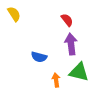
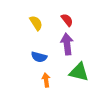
yellow semicircle: moved 22 px right, 9 px down
purple arrow: moved 4 px left
orange arrow: moved 10 px left
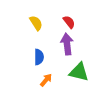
red semicircle: moved 2 px right, 2 px down
blue semicircle: rotated 105 degrees counterclockwise
orange arrow: rotated 48 degrees clockwise
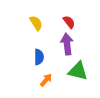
green triangle: moved 1 px left, 1 px up
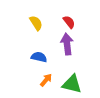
blue semicircle: rotated 77 degrees counterclockwise
green triangle: moved 6 px left, 13 px down
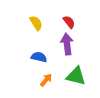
green triangle: moved 4 px right, 8 px up
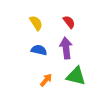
purple arrow: moved 1 px left, 4 px down
blue semicircle: moved 7 px up
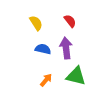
red semicircle: moved 1 px right, 1 px up
blue semicircle: moved 4 px right, 1 px up
